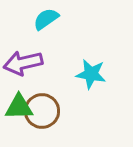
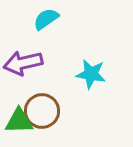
green triangle: moved 14 px down
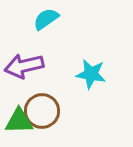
purple arrow: moved 1 px right, 3 px down
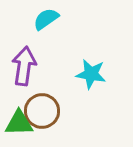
purple arrow: rotated 111 degrees clockwise
green triangle: moved 2 px down
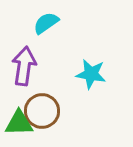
cyan semicircle: moved 4 px down
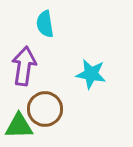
cyan semicircle: moved 1 px left, 1 px down; rotated 64 degrees counterclockwise
brown circle: moved 3 px right, 2 px up
green triangle: moved 3 px down
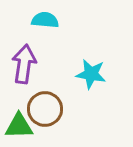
cyan semicircle: moved 4 px up; rotated 104 degrees clockwise
purple arrow: moved 2 px up
